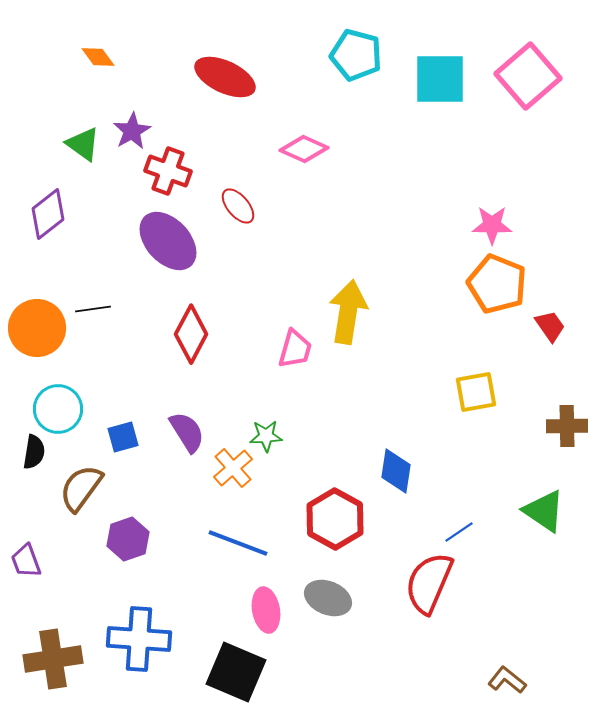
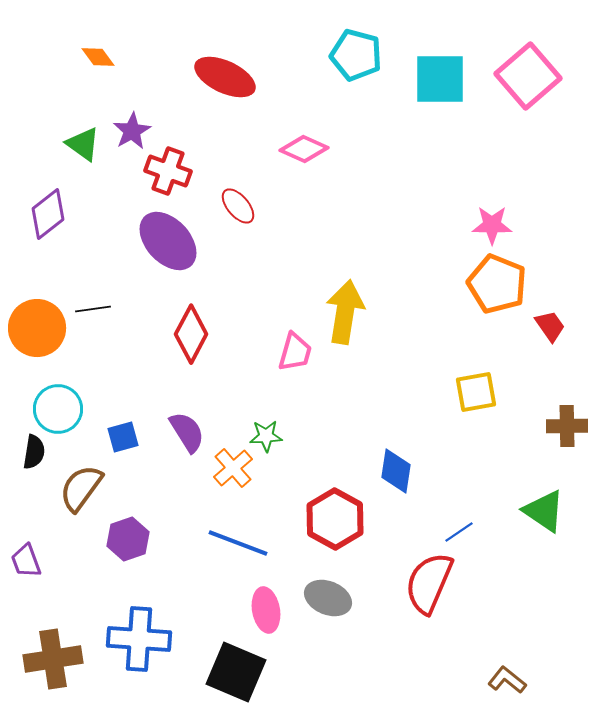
yellow arrow at (348, 312): moved 3 px left
pink trapezoid at (295, 349): moved 3 px down
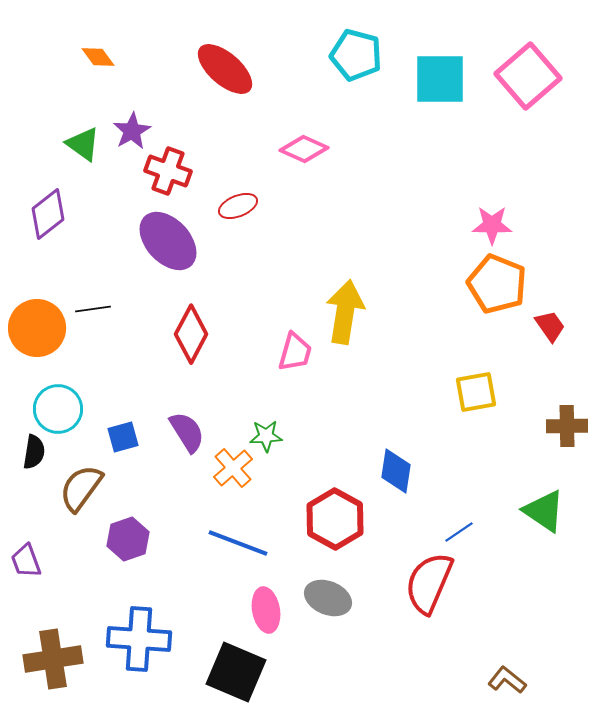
red ellipse at (225, 77): moved 8 px up; rotated 16 degrees clockwise
red ellipse at (238, 206): rotated 72 degrees counterclockwise
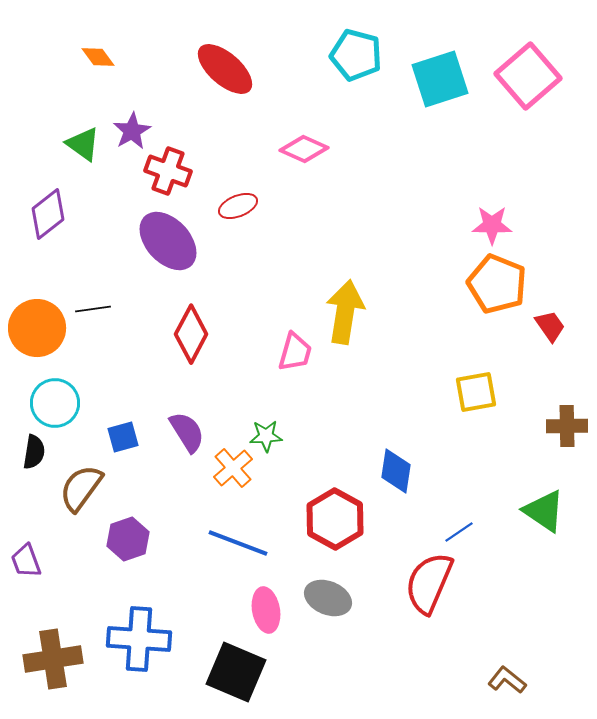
cyan square at (440, 79): rotated 18 degrees counterclockwise
cyan circle at (58, 409): moved 3 px left, 6 px up
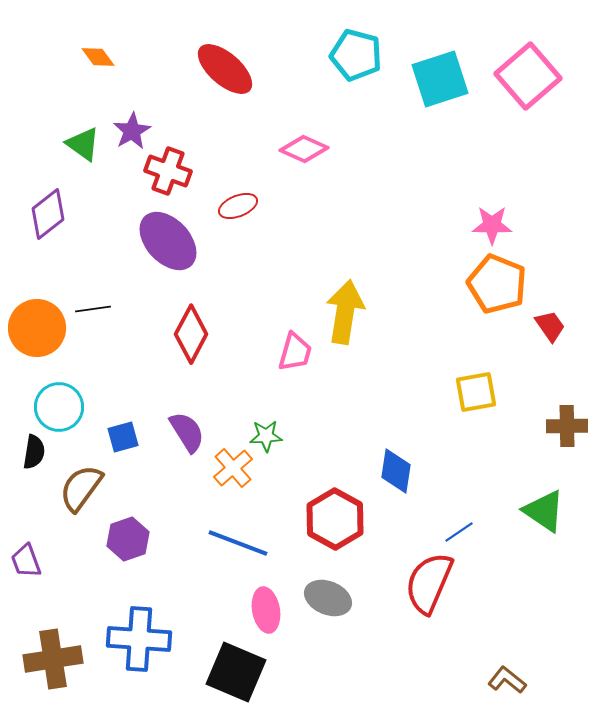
cyan circle at (55, 403): moved 4 px right, 4 px down
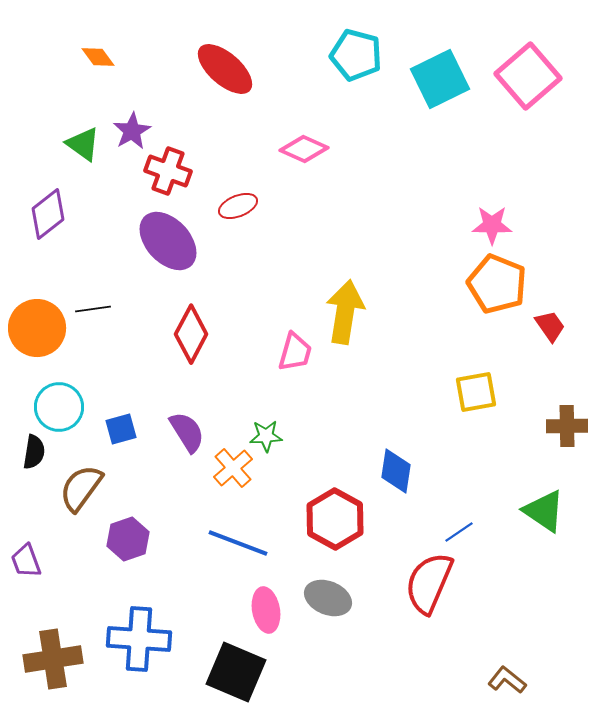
cyan square at (440, 79): rotated 8 degrees counterclockwise
blue square at (123, 437): moved 2 px left, 8 px up
